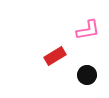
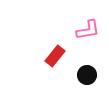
red rectangle: rotated 20 degrees counterclockwise
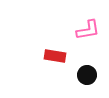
red rectangle: rotated 60 degrees clockwise
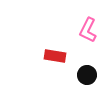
pink L-shape: rotated 125 degrees clockwise
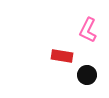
red rectangle: moved 7 px right
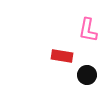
pink L-shape: rotated 15 degrees counterclockwise
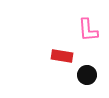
pink L-shape: rotated 15 degrees counterclockwise
